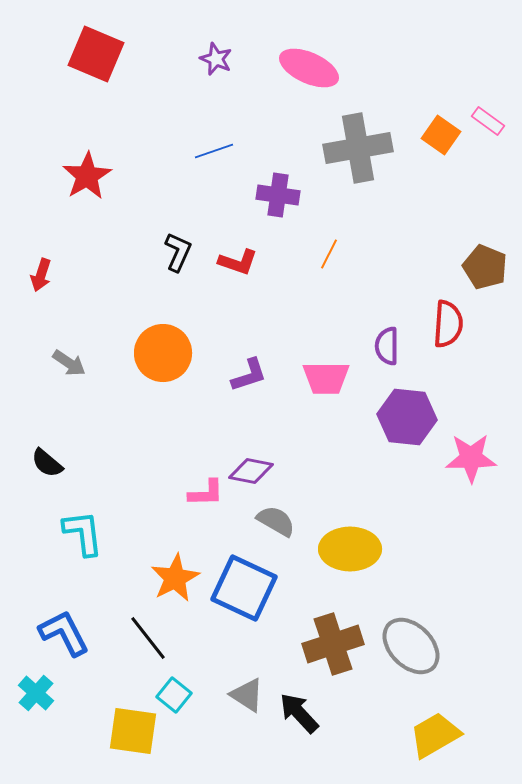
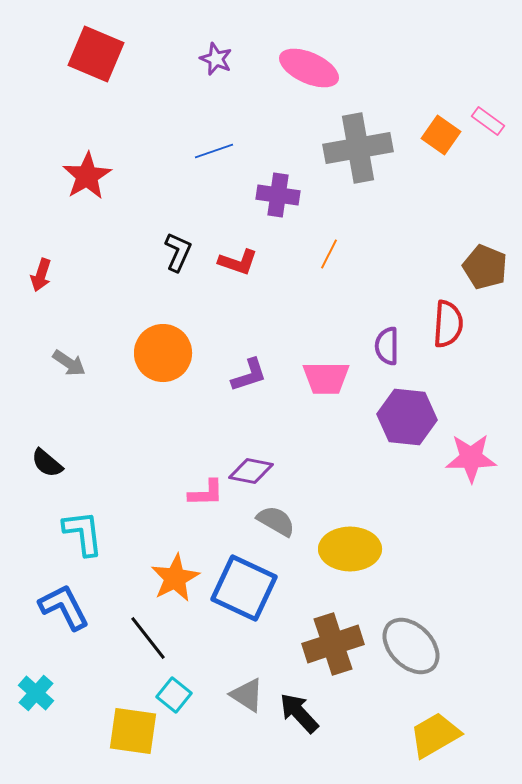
blue L-shape: moved 26 px up
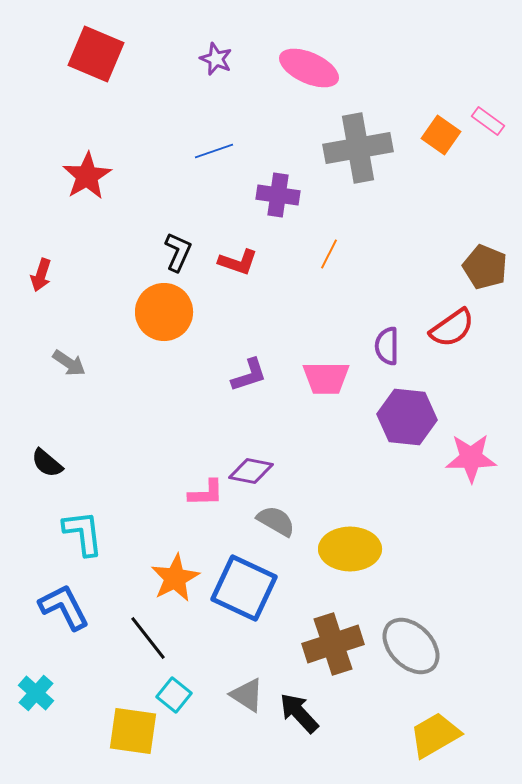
red semicircle: moved 4 px right, 4 px down; rotated 51 degrees clockwise
orange circle: moved 1 px right, 41 px up
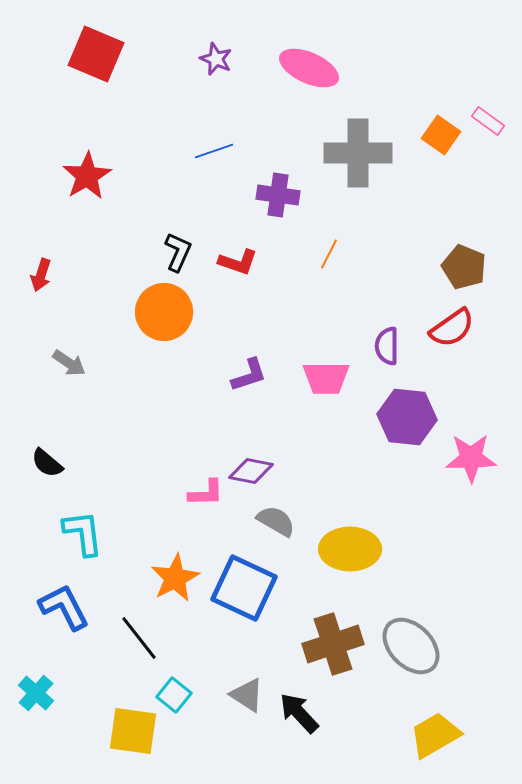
gray cross: moved 5 px down; rotated 10 degrees clockwise
brown pentagon: moved 21 px left
black line: moved 9 px left
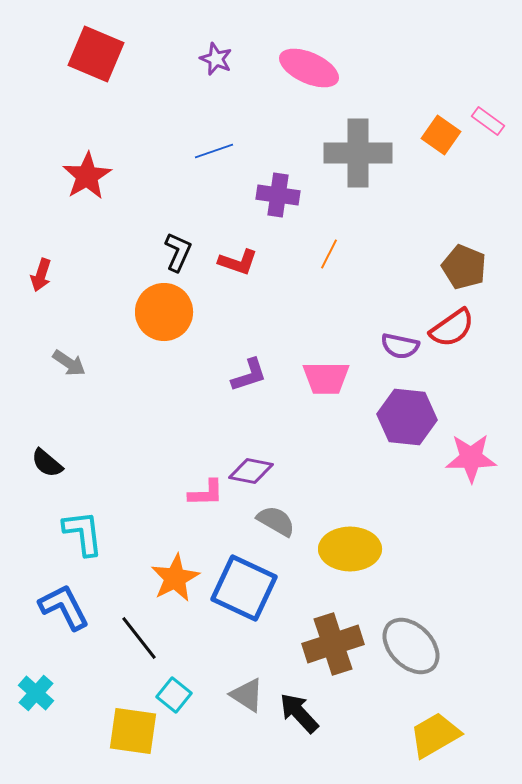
purple semicircle: moved 13 px right; rotated 78 degrees counterclockwise
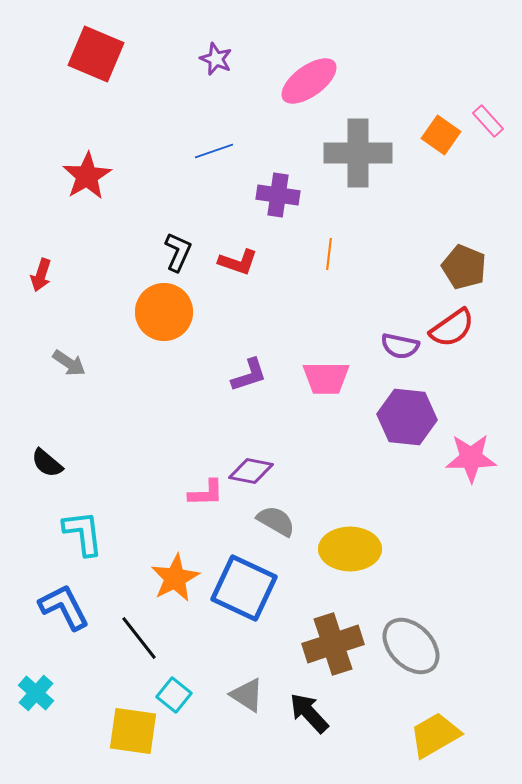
pink ellipse: moved 13 px down; rotated 60 degrees counterclockwise
pink rectangle: rotated 12 degrees clockwise
orange line: rotated 20 degrees counterclockwise
black arrow: moved 10 px right
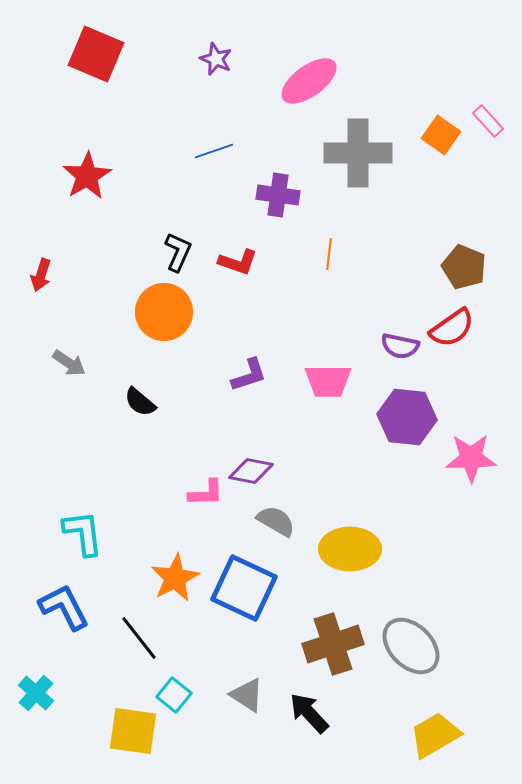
pink trapezoid: moved 2 px right, 3 px down
black semicircle: moved 93 px right, 61 px up
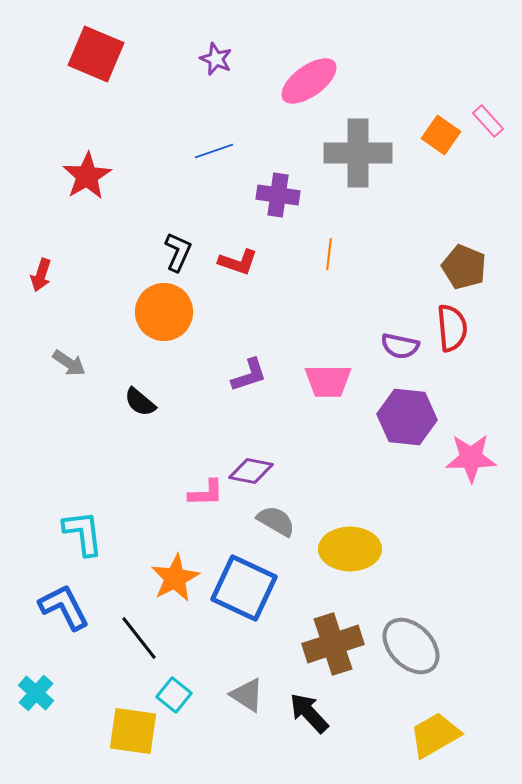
red semicircle: rotated 60 degrees counterclockwise
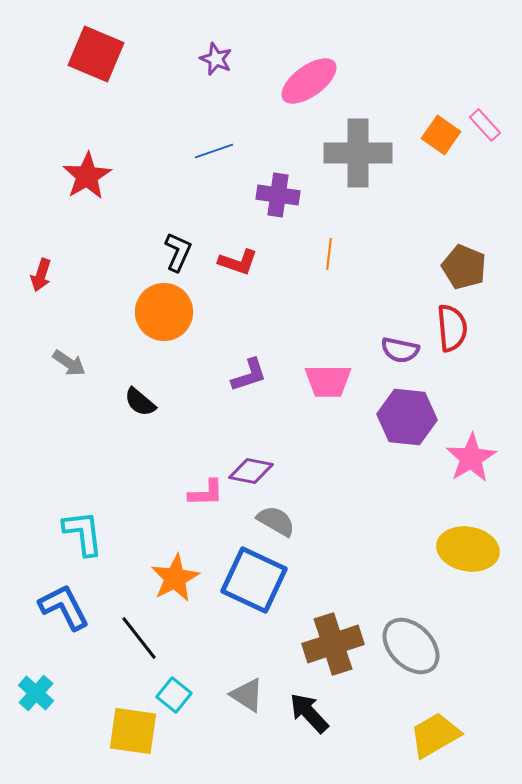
pink rectangle: moved 3 px left, 4 px down
purple semicircle: moved 4 px down
pink star: rotated 30 degrees counterclockwise
yellow ellipse: moved 118 px right; rotated 10 degrees clockwise
blue square: moved 10 px right, 8 px up
